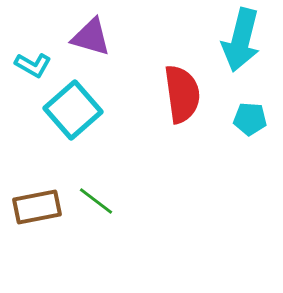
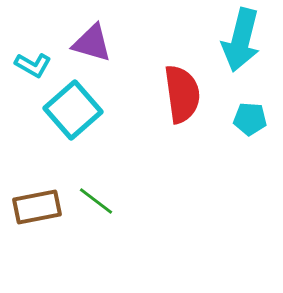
purple triangle: moved 1 px right, 6 px down
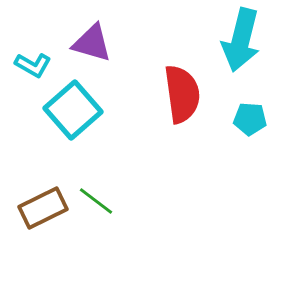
brown rectangle: moved 6 px right, 1 px down; rotated 15 degrees counterclockwise
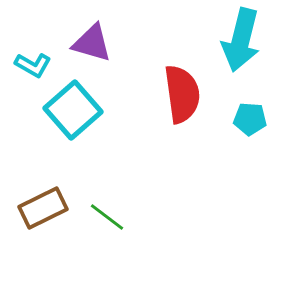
green line: moved 11 px right, 16 px down
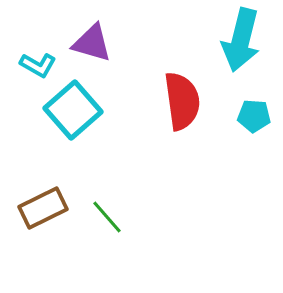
cyan L-shape: moved 5 px right
red semicircle: moved 7 px down
cyan pentagon: moved 4 px right, 3 px up
green line: rotated 12 degrees clockwise
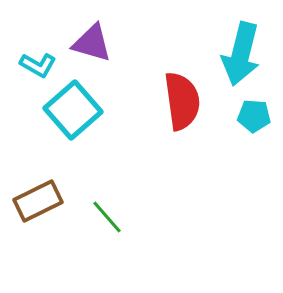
cyan arrow: moved 14 px down
brown rectangle: moved 5 px left, 7 px up
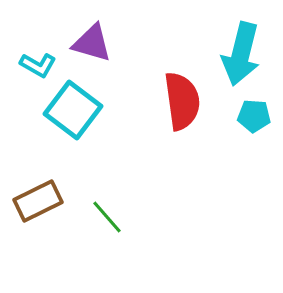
cyan square: rotated 12 degrees counterclockwise
